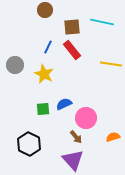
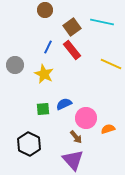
brown square: rotated 30 degrees counterclockwise
yellow line: rotated 15 degrees clockwise
orange semicircle: moved 5 px left, 8 px up
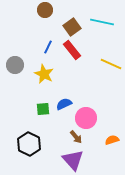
orange semicircle: moved 4 px right, 11 px down
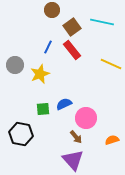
brown circle: moved 7 px right
yellow star: moved 4 px left; rotated 24 degrees clockwise
black hexagon: moved 8 px left, 10 px up; rotated 15 degrees counterclockwise
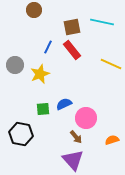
brown circle: moved 18 px left
brown square: rotated 24 degrees clockwise
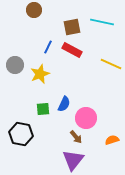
red rectangle: rotated 24 degrees counterclockwise
blue semicircle: rotated 140 degrees clockwise
purple triangle: rotated 20 degrees clockwise
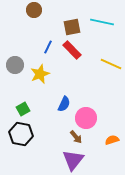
red rectangle: rotated 18 degrees clockwise
green square: moved 20 px left; rotated 24 degrees counterclockwise
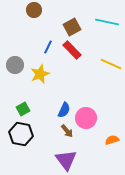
cyan line: moved 5 px right
brown square: rotated 18 degrees counterclockwise
blue semicircle: moved 6 px down
brown arrow: moved 9 px left, 6 px up
purple triangle: moved 7 px left; rotated 15 degrees counterclockwise
